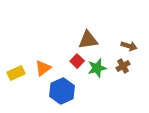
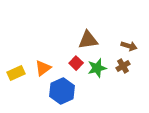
red square: moved 1 px left, 2 px down
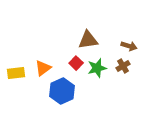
yellow rectangle: rotated 18 degrees clockwise
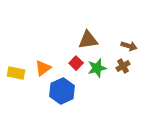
yellow rectangle: rotated 18 degrees clockwise
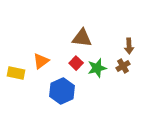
brown triangle: moved 6 px left, 2 px up; rotated 15 degrees clockwise
brown arrow: rotated 70 degrees clockwise
orange triangle: moved 2 px left, 7 px up
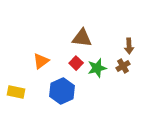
yellow rectangle: moved 19 px down
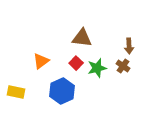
brown cross: rotated 24 degrees counterclockwise
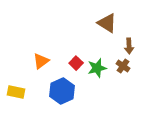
brown triangle: moved 25 px right, 15 px up; rotated 25 degrees clockwise
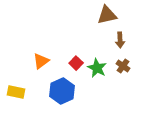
brown triangle: moved 8 px up; rotated 45 degrees counterclockwise
brown arrow: moved 9 px left, 6 px up
green star: rotated 30 degrees counterclockwise
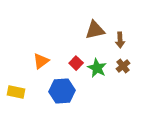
brown triangle: moved 12 px left, 15 px down
brown cross: rotated 16 degrees clockwise
blue hexagon: rotated 20 degrees clockwise
